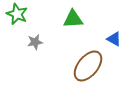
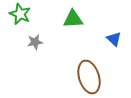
green star: moved 3 px right
blue triangle: rotated 14 degrees clockwise
brown ellipse: moved 1 px right, 11 px down; rotated 56 degrees counterclockwise
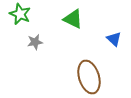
green triangle: rotated 30 degrees clockwise
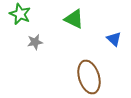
green triangle: moved 1 px right
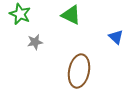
green triangle: moved 3 px left, 4 px up
blue triangle: moved 2 px right, 2 px up
brown ellipse: moved 10 px left, 6 px up; rotated 28 degrees clockwise
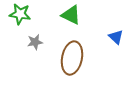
green star: rotated 15 degrees counterclockwise
brown ellipse: moved 7 px left, 13 px up
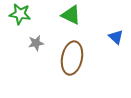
gray star: moved 1 px right, 1 px down
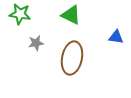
blue triangle: rotated 35 degrees counterclockwise
